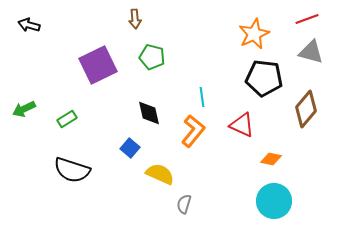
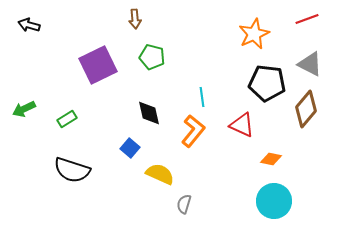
gray triangle: moved 1 px left, 12 px down; rotated 12 degrees clockwise
black pentagon: moved 3 px right, 5 px down
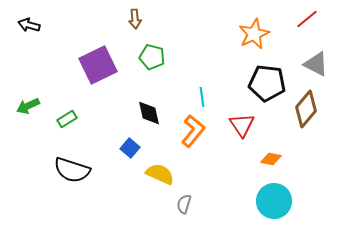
red line: rotated 20 degrees counterclockwise
gray triangle: moved 6 px right
green arrow: moved 4 px right, 3 px up
red triangle: rotated 32 degrees clockwise
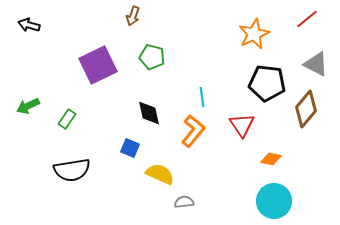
brown arrow: moved 2 px left, 3 px up; rotated 24 degrees clockwise
green rectangle: rotated 24 degrees counterclockwise
blue square: rotated 18 degrees counterclockwise
black semicircle: rotated 27 degrees counterclockwise
gray semicircle: moved 2 px up; rotated 66 degrees clockwise
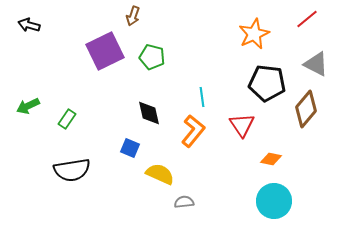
purple square: moved 7 px right, 14 px up
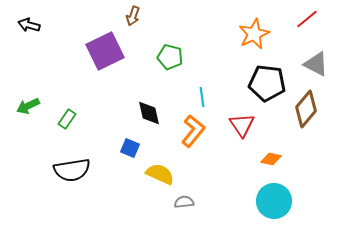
green pentagon: moved 18 px right
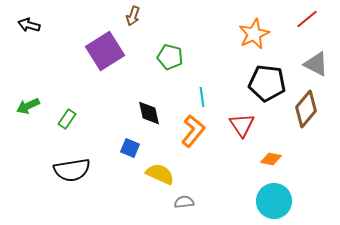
purple square: rotated 6 degrees counterclockwise
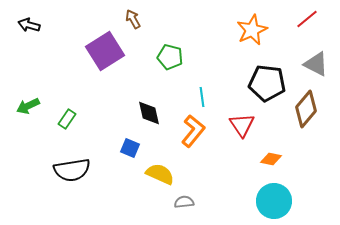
brown arrow: moved 3 px down; rotated 132 degrees clockwise
orange star: moved 2 px left, 4 px up
